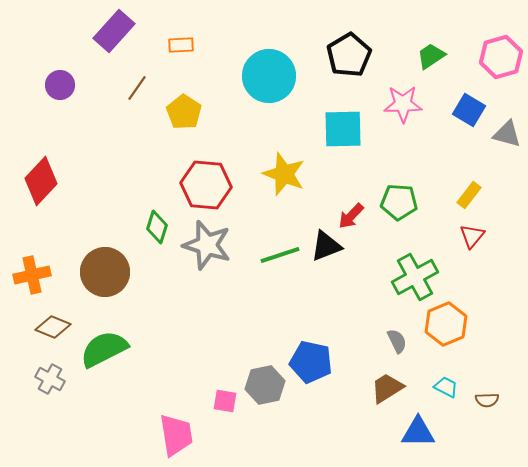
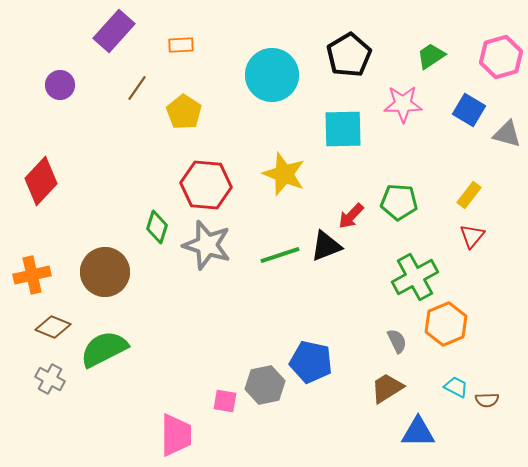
cyan circle: moved 3 px right, 1 px up
cyan trapezoid: moved 10 px right
pink trapezoid: rotated 9 degrees clockwise
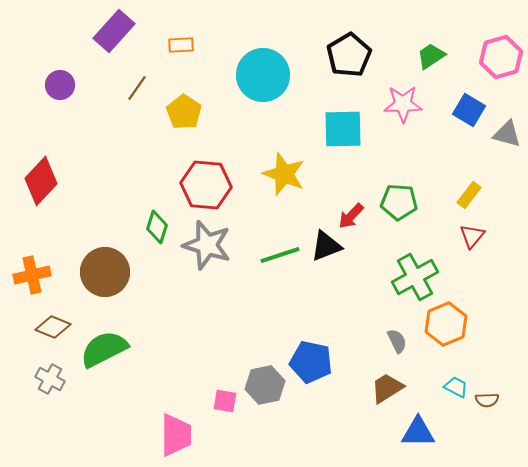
cyan circle: moved 9 px left
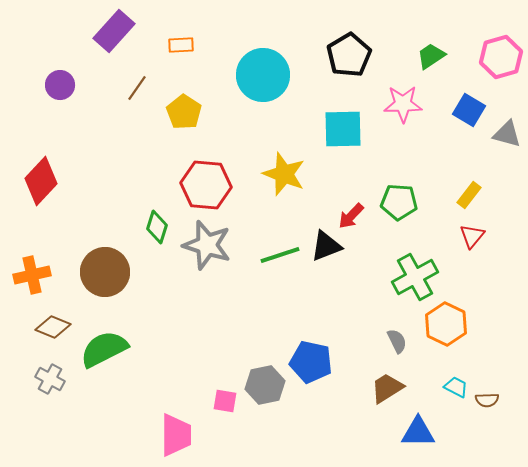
orange hexagon: rotated 12 degrees counterclockwise
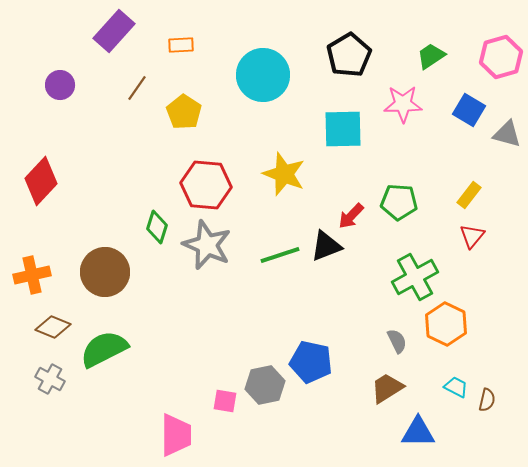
gray star: rotated 6 degrees clockwise
brown semicircle: rotated 75 degrees counterclockwise
